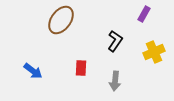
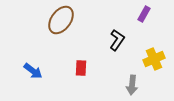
black L-shape: moved 2 px right, 1 px up
yellow cross: moved 7 px down
gray arrow: moved 17 px right, 4 px down
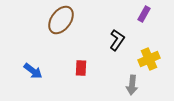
yellow cross: moved 5 px left
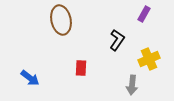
brown ellipse: rotated 48 degrees counterclockwise
blue arrow: moved 3 px left, 7 px down
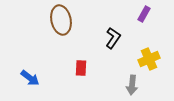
black L-shape: moved 4 px left, 2 px up
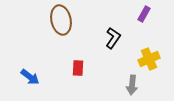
red rectangle: moved 3 px left
blue arrow: moved 1 px up
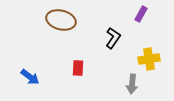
purple rectangle: moved 3 px left
brown ellipse: rotated 64 degrees counterclockwise
yellow cross: rotated 15 degrees clockwise
gray arrow: moved 1 px up
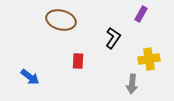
red rectangle: moved 7 px up
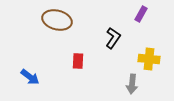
brown ellipse: moved 4 px left
yellow cross: rotated 15 degrees clockwise
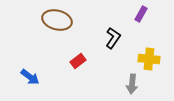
red rectangle: rotated 49 degrees clockwise
